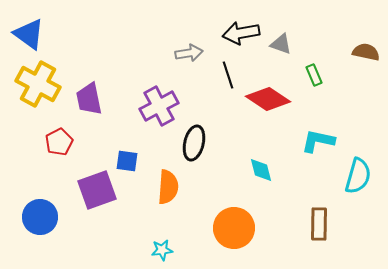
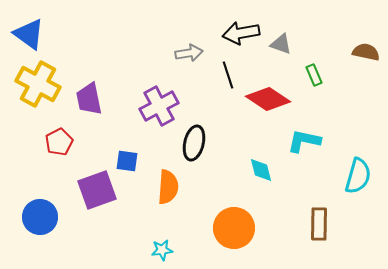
cyan L-shape: moved 14 px left
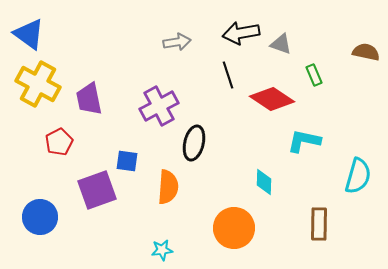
gray arrow: moved 12 px left, 11 px up
red diamond: moved 4 px right
cyan diamond: moved 3 px right, 12 px down; rotated 16 degrees clockwise
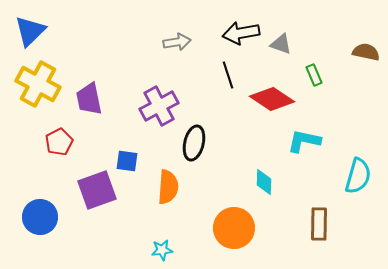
blue triangle: moved 1 px right, 3 px up; rotated 40 degrees clockwise
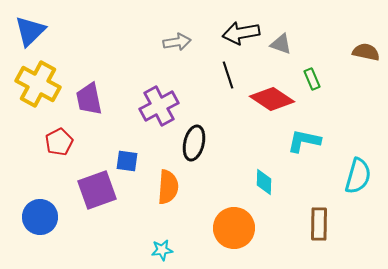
green rectangle: moved 2 px left, 4 px down
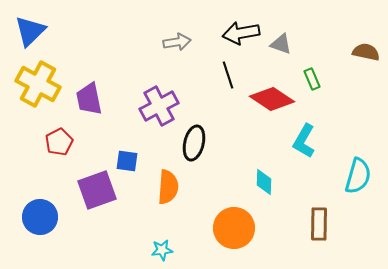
cyan L-shape: rotated 72 degrees counterclockwise
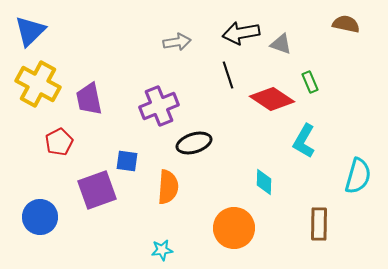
brown semicircle: moved 20 px left, 28 px up
green rectangle: moved 2 px left, 3 px down
purple cross: rotated 6 degrees clockwise
black ellipse: rotated 60 degrees clockwise
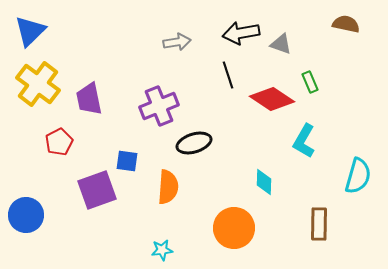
yellow cross: rotated 9 degrees clockwise
blue circle: moved 14 px left, 2 px up
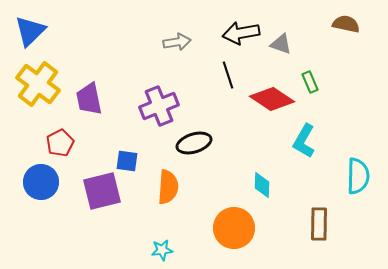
red pentagon: moved 1 px right, 1 px down
cyan semicircle: rotated 15 degrees counterclockwise
cyan diamond: moved 2 px left, 3 px down
purple square: moved 5 px right, 1 px down; rotated 6 degrees clockwise
blue circle: moved 15 px right, 33 px up
